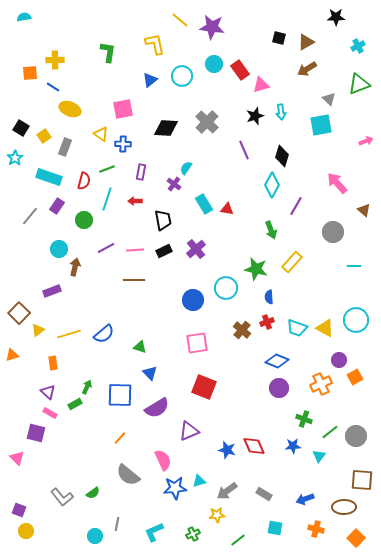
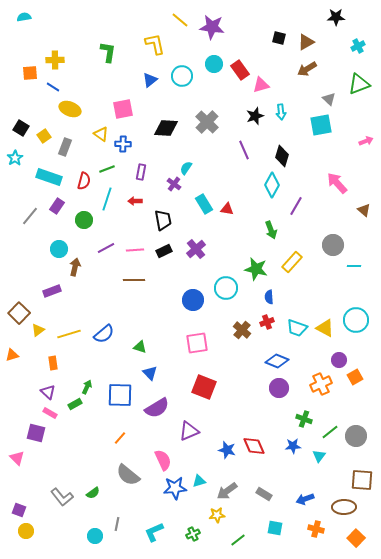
gray circle at (333, 232): moved 13 px down
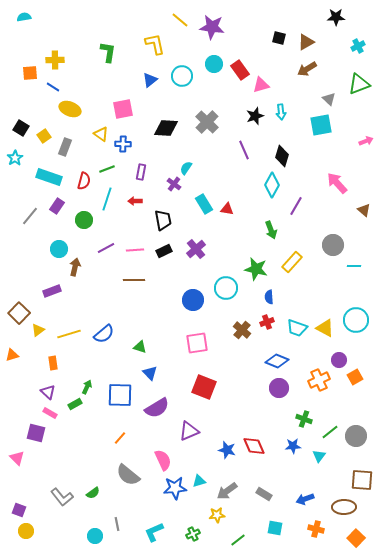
orange cross at (321, 384): moved 2 px left, 4 px up
gray line at (117, 524): rotated 24 degrees counterclockwise
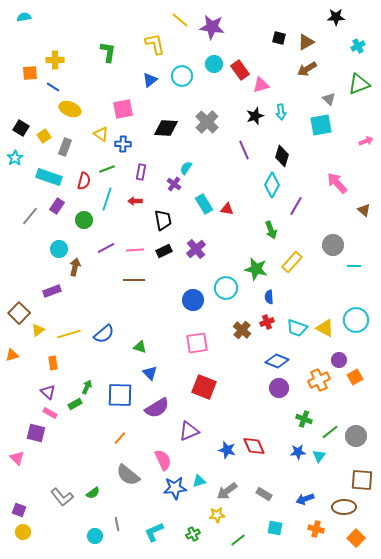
blue star at (293, 446): moved 5 px right, 6 px down
yellow circle at (26, 531): moved 3 px left, 1 px down
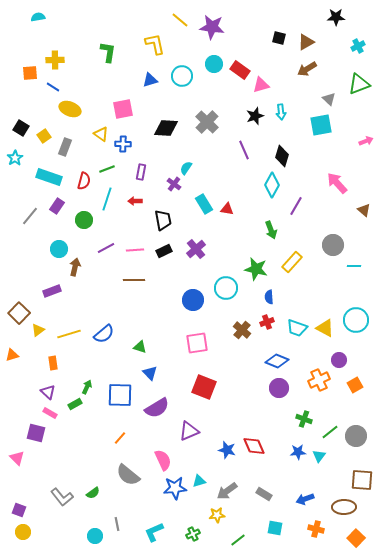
cyan semicircle at (24, 17): moved 14 px right
red rectangle at (240, 70): rotated 18 degrees counterclockwise
blue triangle at (150, 80): rotated 21 degrees clockwise
orange square at (355, 377): moved 8 px down
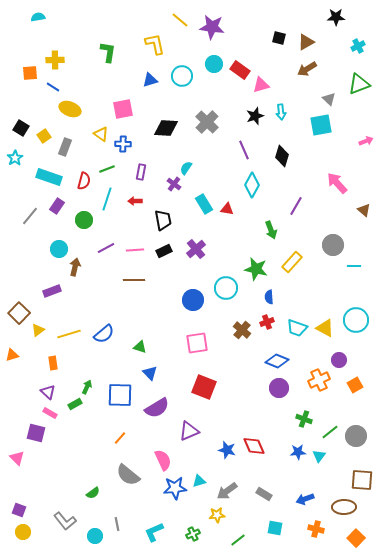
cyan diamond at (272, 185): moved 20 px left
gray L-shape at (62, 497): moved 3 px right, 24 px down
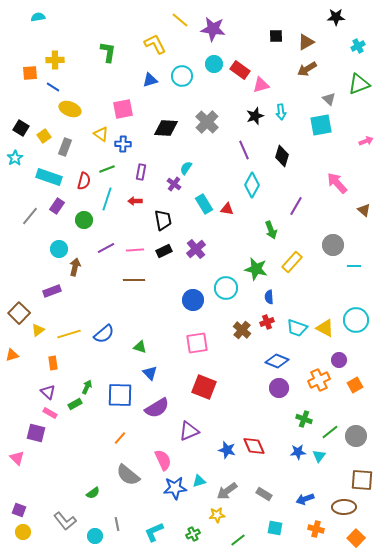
purple star at (212, 27): moved 1 px right, 2 px down
black square at (279, 38): moved 3 px left, 2 px up; rotated 16 degrees counterclockwise
yellow L-shape at (155, 44): rotated 15 degrees counterclockwise
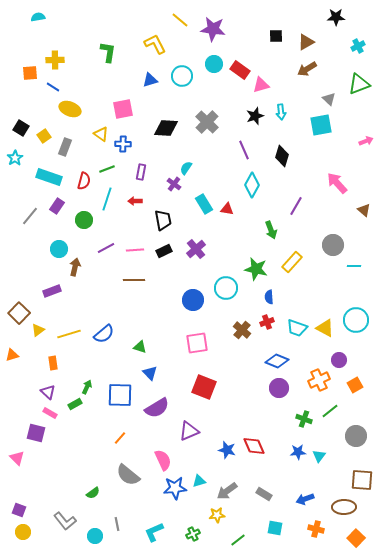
green line at (330, 432): moved 21 px up
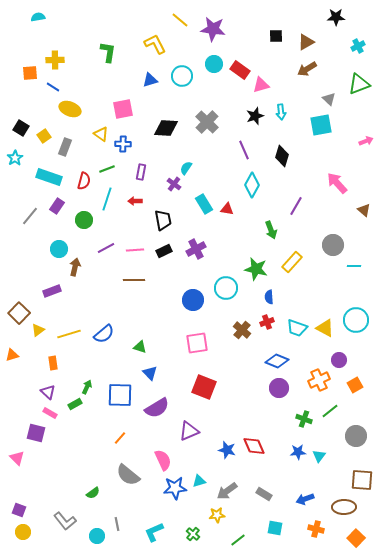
purple cross at (196, 249): rotated 12 degrees clockwise
green cross at (193, 534): rotated 24 degrees counterclockwise
cyan circle at (95, 536): moved 2 px right
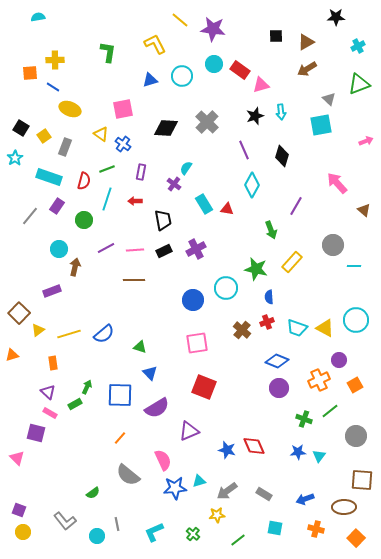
blue cross at (123, 144): rotated 35 degrees clockwise
